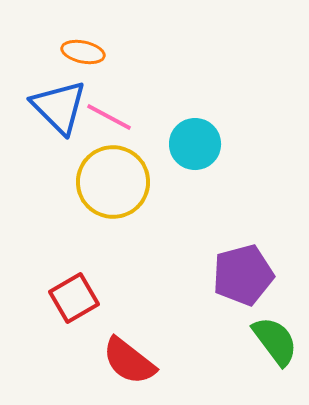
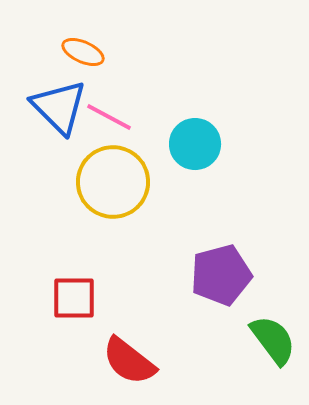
orange ellipse: rotated 12 degrees clockwise
purple pentagon: moved 22 px left
red square: rotated 30 degrees clockwise
green semicircle: moved 2 px left, 1 px up
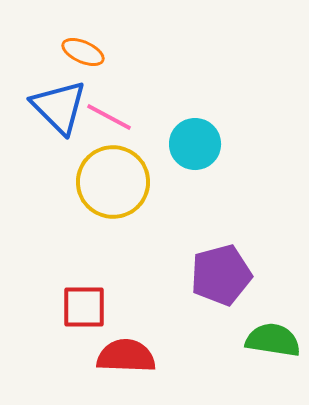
red square: moved 10 px right, 9 px down
green semicircle: rotated 44 degrees counterclockwise
red semicircle: moved 3 px left, 5 px up; rotated 144 degrees clockwise
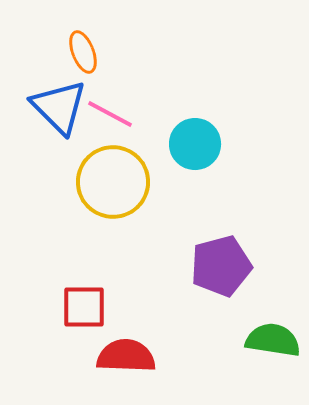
orange ellipse: rotated 45 degrees clockwise
pink line: moved 1 px right, 3 px up
purple pentagon: moved 9 px up
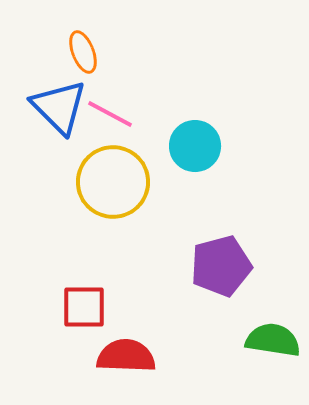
cyan circle: moved 2 px down
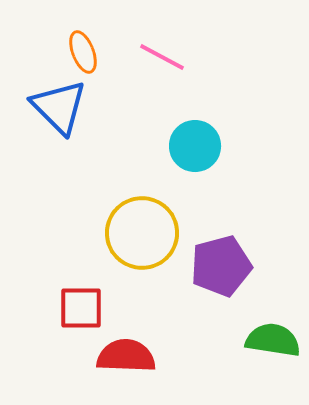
pink line: moved 52 px right, 57 px up
yellow circle: moved 29 px right, 51 px down
red square: moved 3 px left, 1 px down
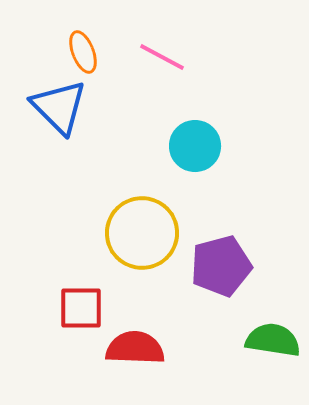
red semicircle: moved 9 px right, 8 px up
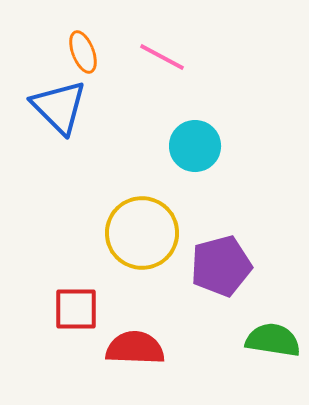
red square: moved 5 px left, 1 px down
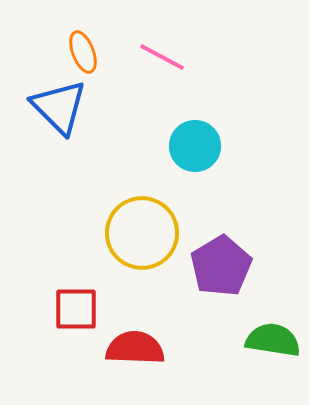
purple pentagon: rotated 16 degrees counterclockwise
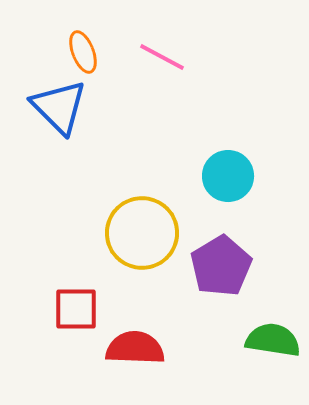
cyan circle: moved 33 px right, 30 px down
